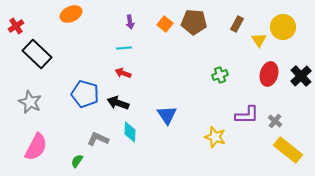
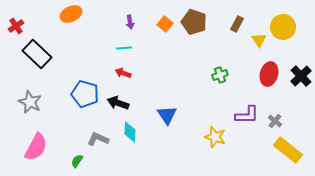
brown pentagon: rotated 15 degrees clockwise
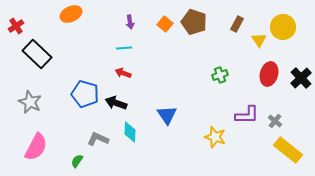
black cross: moved 2 px down
black arrow: moved 2 px left
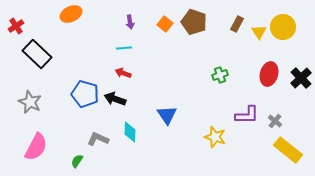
yellow triangle: moved 8 px up
black arrow: moved 1 px left, 4 px up
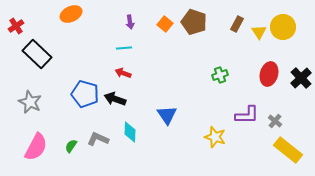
green semicircle: moved 6 px left, 15 px up
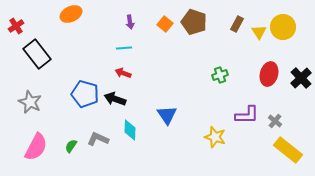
black rectangle: rotated 8 degrees clockwise
cyan diamond: moved 2 px up
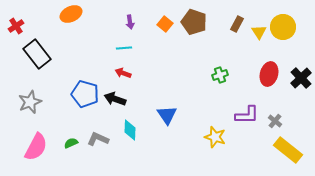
gray star: rotated 25 degrees clockwise
green semicircle: moved 3 px up; rotated 32 degrees clockwise
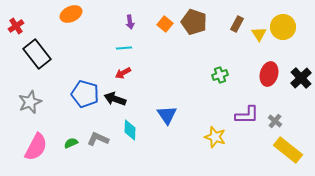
yellow triangle: moved 2 px down
red arrow: rotated 49 degrees counterclockwise
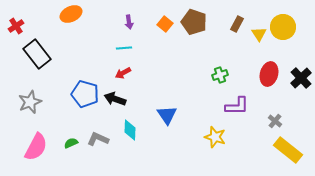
purple arrow: moved 1 px left
purple L-shape: moved 10 px left, 9 px up
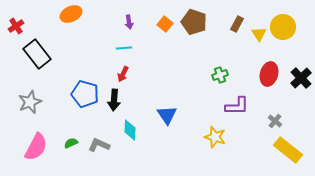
red arrow: moved 1 px down; rotated 35 degrees counterclockwise
black arrow: moved 1 px left, 1 px down; rotated 105 degrees counterclockwise
gray L-shape: moved 1 px right, 6 px down
